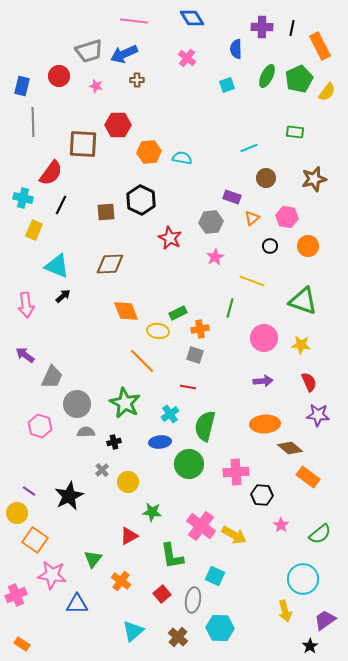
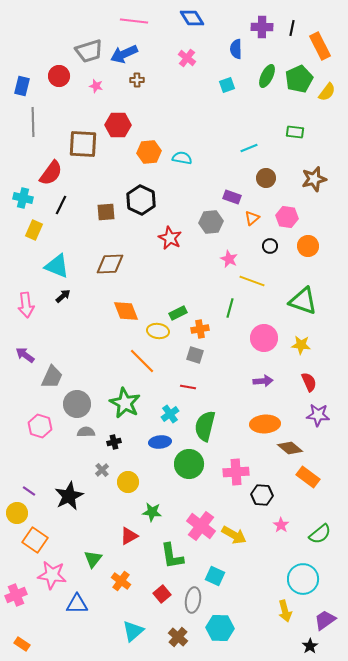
pink star at (215, 257): moved 14 px right, 2 px down; rotated 18 degrees counterclockwise
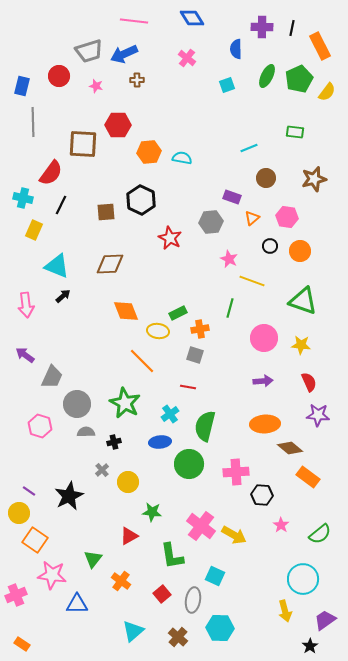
orange circle at (308, 246): moved 8 px left, 5 px down
yellow circle at (17, 513): moved 2 px right
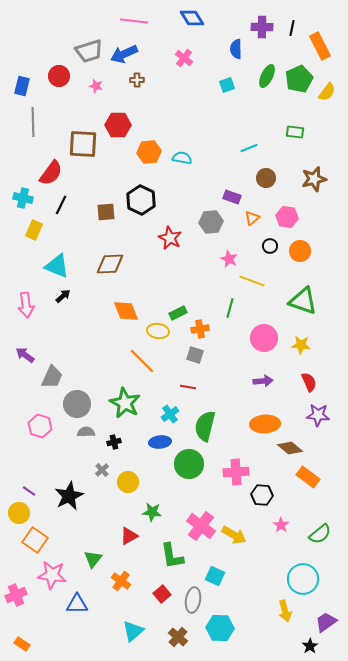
pink cross at (187, 58): moved 3 px left
purple trapezoid at (325, 620): moved 1 px right, 2 px down
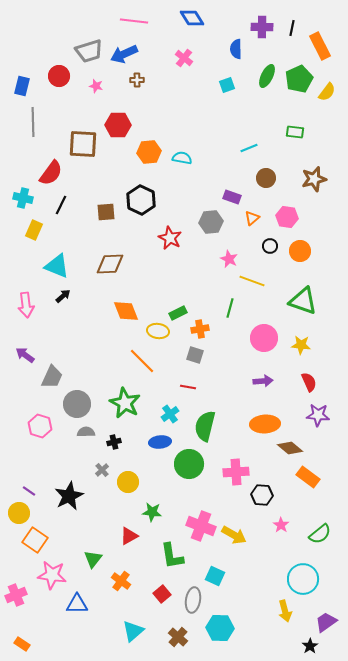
pink cross at (201, 526): rotated 16 degrees counterclockwise
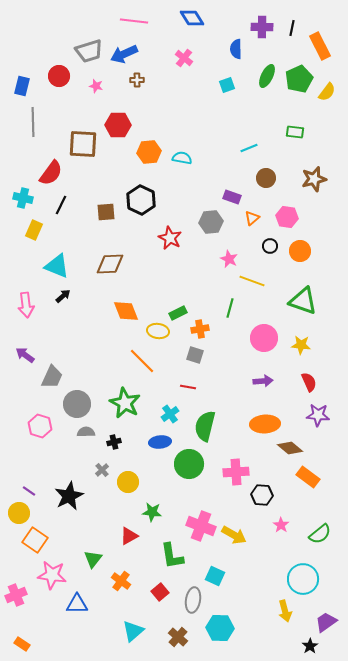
red square at (162, 594): moved 2 px left, 2 px up
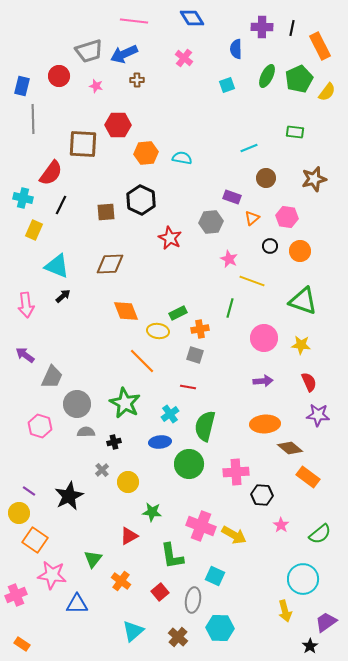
gray line at (33, 122): moved 3 px up
orange hexagon at (149, 152): moved 3 px left, 1 px down
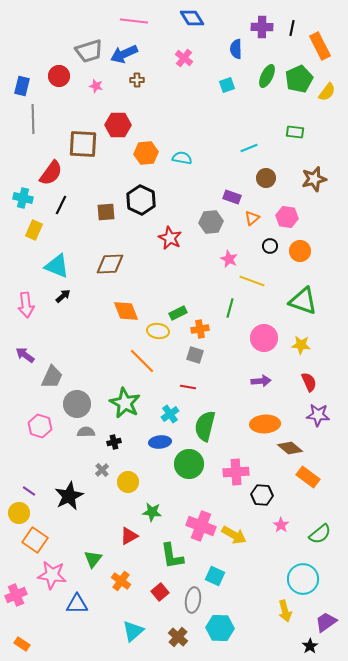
purple arrow at (263, 381): moved 2 px left
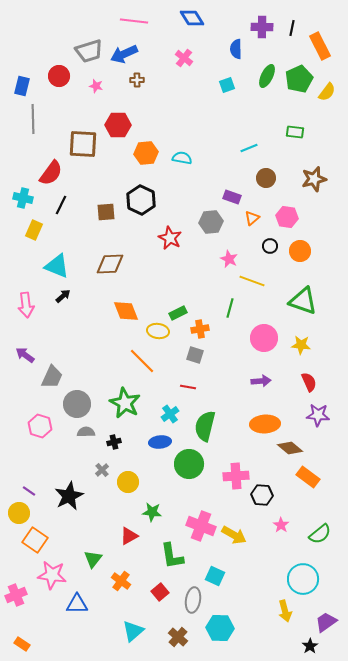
pink cross at (236, 472): moved 4 px down
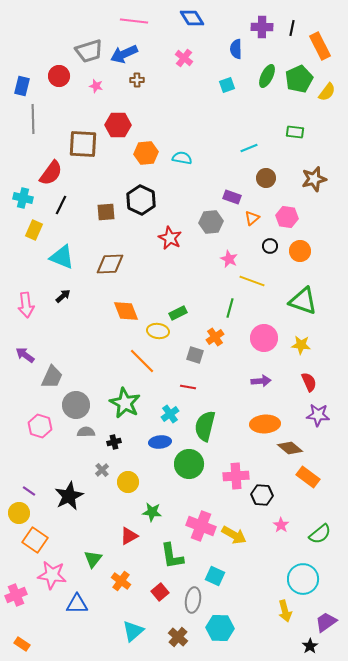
cyan triangle at (57, 266): moved 5 px right, 9 px up
orange cross at (200, 329): moved 15 px right, 8 px down; rotated 24 degrees counterclockwise
gray circle at (77, 404): moved 1 px left, 1 px down
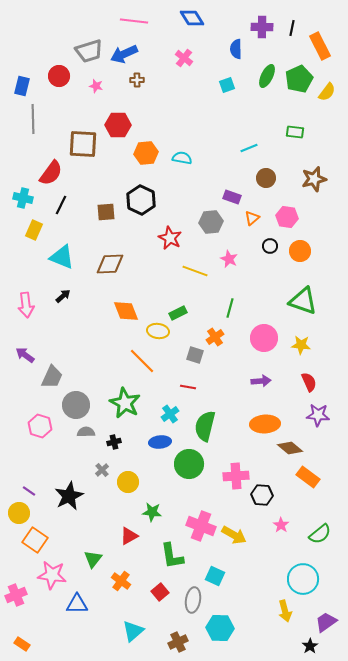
yellow line at (252, 281): moved 57 px left, 10 px up
brown cross at (178, 637): moved 5 px down; rotated 24 degrees clockwise
